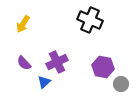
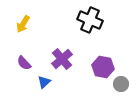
purple cross: moved 5 px right, 3 px up; rotated 15 degrees counterclockwise
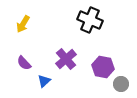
purple cross: moved 4 px right
blue triangle: moved 1 px up
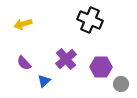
yellow arrow: rotated 42 degrees clockwise
purple hexagon: moved 2 px left; rotated 10 degrees counterclockwise
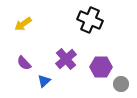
yellow arrow: rotated 18 degrees counterclockwise
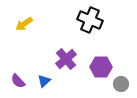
yellow arrow: moved 1 px right
purple semicircle: moved 6 px left, 18 px down
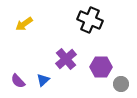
blue triangle: moved 1 px left, 1 px up
